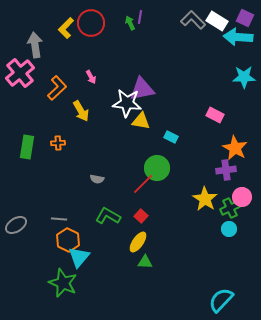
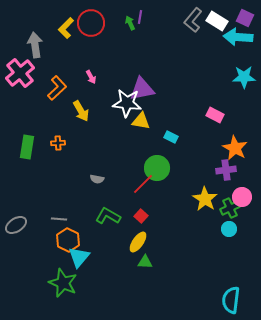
gray L-shape: rotated 95 degrees counterclockwise
cyan semicircle: moved 10 px right; rotated 36 degrees counterclockwise
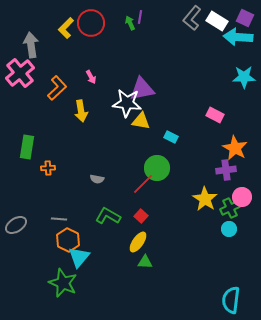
gray L-shape: moved 1 px left, 2 px up
gray arrow: moved 4 px left
yellow arrow: rotated 20 degrees clockwise
orange cross: moved 10 px left, 25 px down
